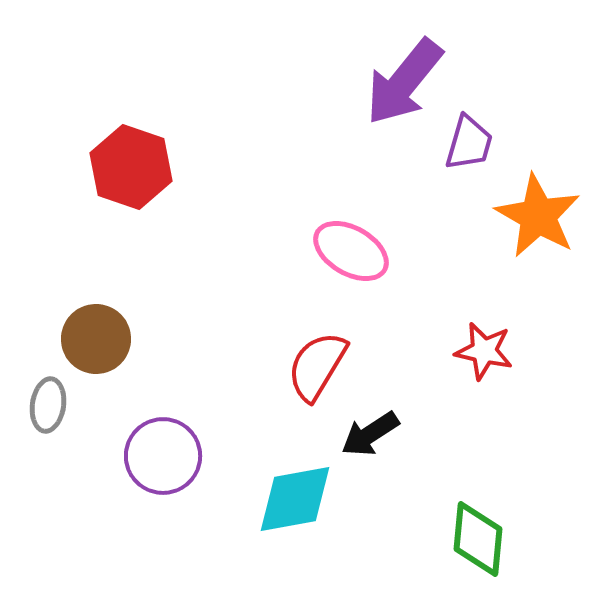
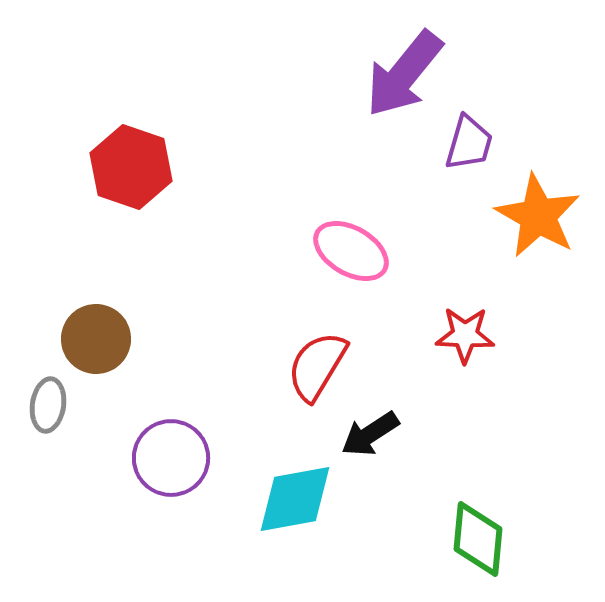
purple arrow: moved 8 px up
red star: moved 19 px left, 16 px up; rotated 10 degrees counterclockwise
purple circle: moved 8 px right, 2 px down
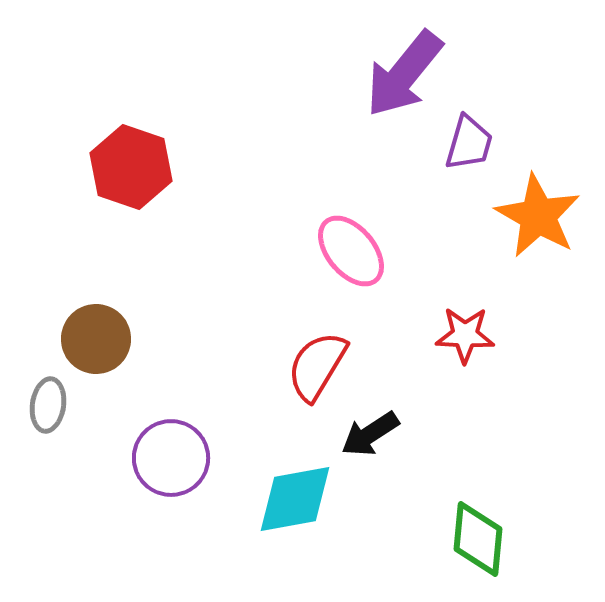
pink ellipse: rotated 20 degrees clockwise
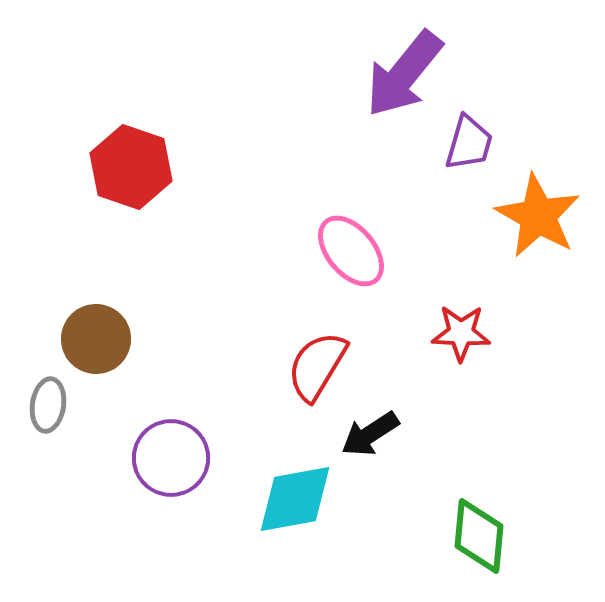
red star: moved 4 px left, 2 px up
green diamond: moved 1 px right, 3 px up
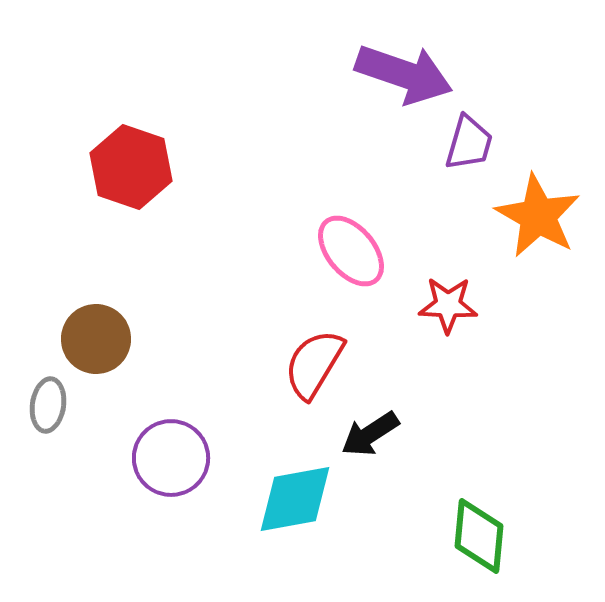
purple arrow: rotated 110 degrees counterclockwise
red star: moved 13 px left, 28 px up
red semicircle: moved 3 px left, 2 px up
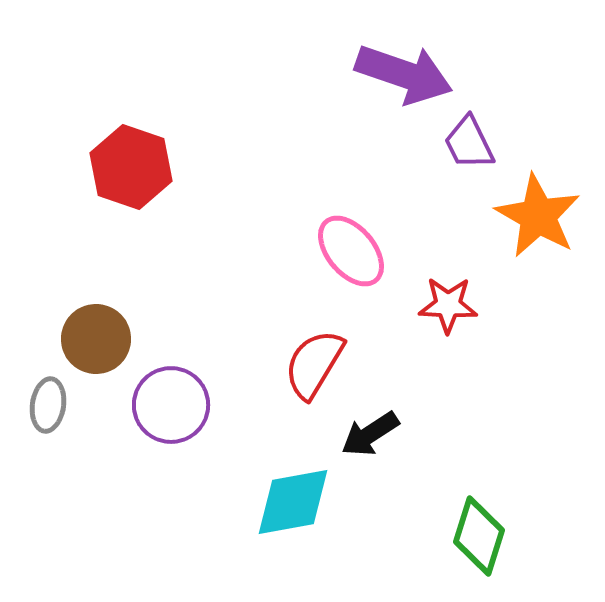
purple trapezoid: rotated 138 degrees clockwise
purple circle: moved 53 px up
cyan diamond: moved 2 px left, 3 px down
green diamond: rotated 12 degrees clockwise
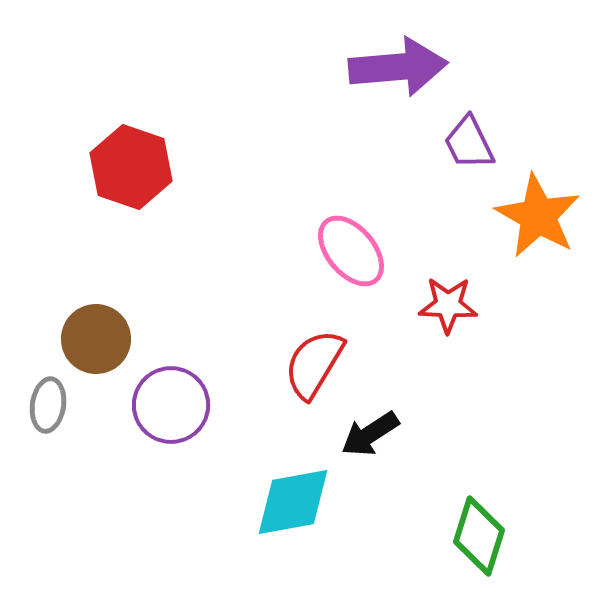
purple arrow: moved 6 px left, 7 px up; rotated 24 degrees counterclockwise
